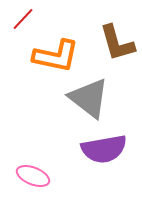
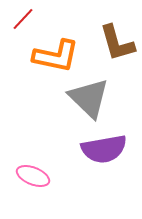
gray triangle: rotated 6 degrees clockwise
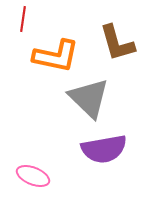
red line: rotated 35 degrees counterclockwise
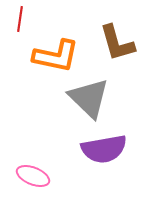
red line: moved 3 px left
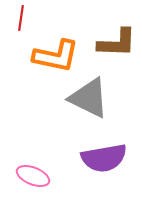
red line: moved 1 px right, 1 px up
brown L-shape: rotated 72 degrees counterclockwise
gray triangle: rotated 18 degrees counterclockwise
purple semicircle: moved 9 px down
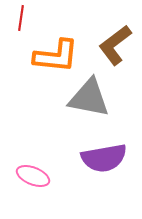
brown L-shape: moved 2 px left, 2 px down; rotated 141 degrees clockwise
orange L-shape: rotated 6 degrees counterclockwise
gray triangle: rotated 15 degrees counterclockwise
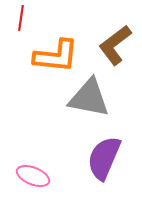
purple semicircle: rotated 123 degrees clockwise
